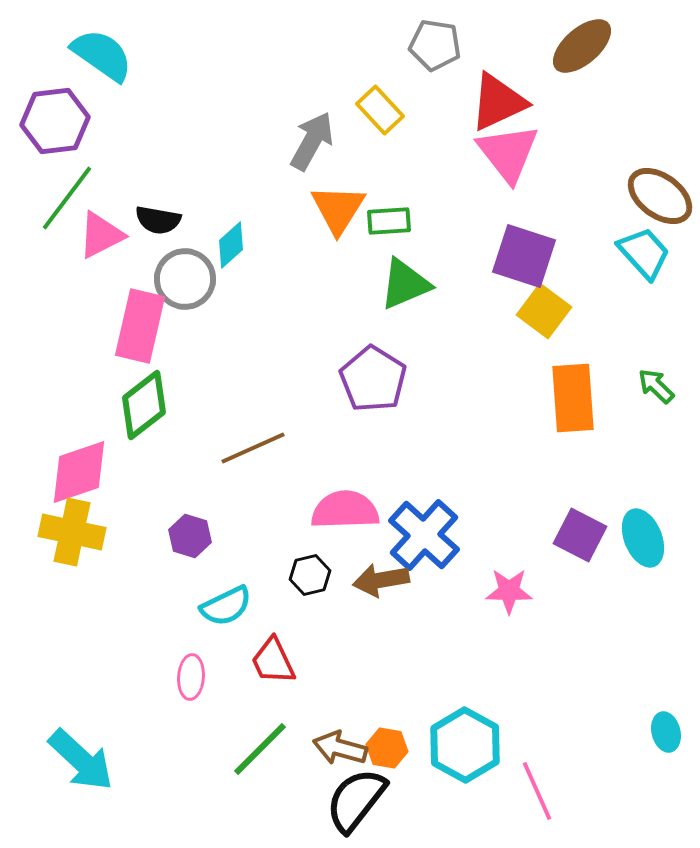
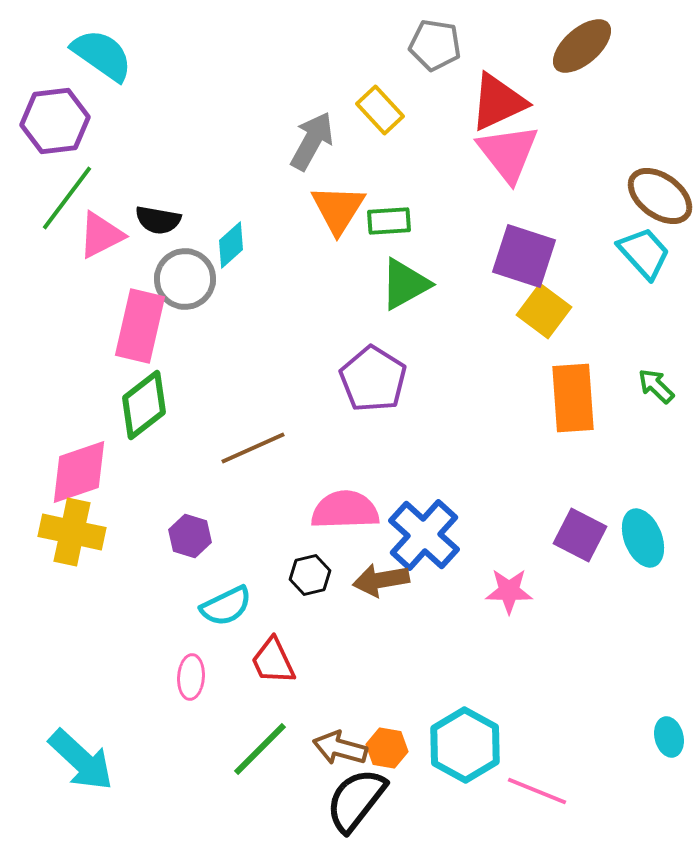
green triangle at (405, 284): rotated 6 degrees counterclockwise
cyan ellipse at (666, 732): moved 3 px right, 5 px down
pink line at (537, 791): rotated 44 degrees counterclockwise
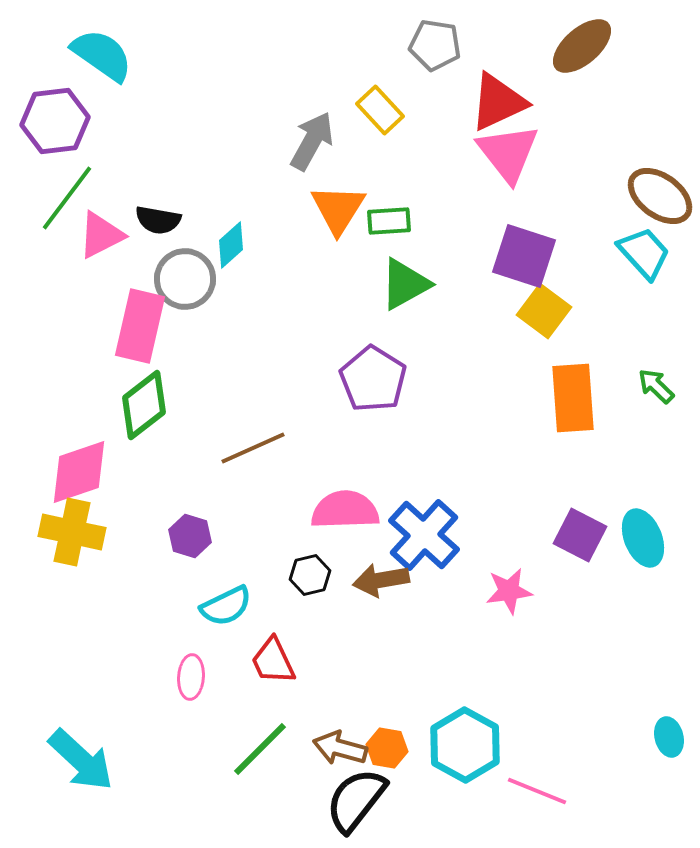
pink star at (509, 591): rotated 9 degrees counterclockwise
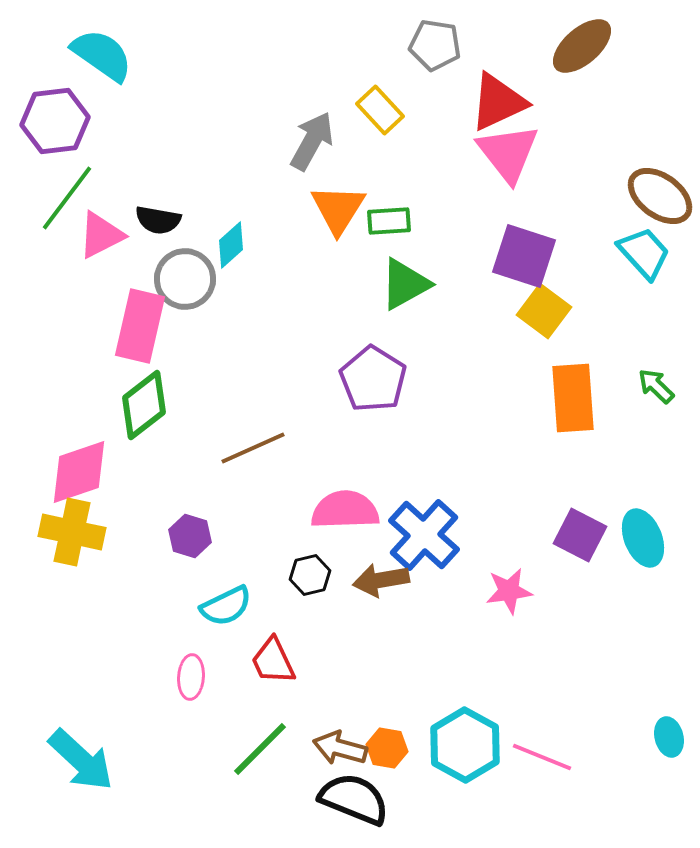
pink line at (537, 791): moved 5 px right, 34 px up
black semicircle at (356, 800): moved 2 px left, 1 px up; rotated 74 degrees clockwise
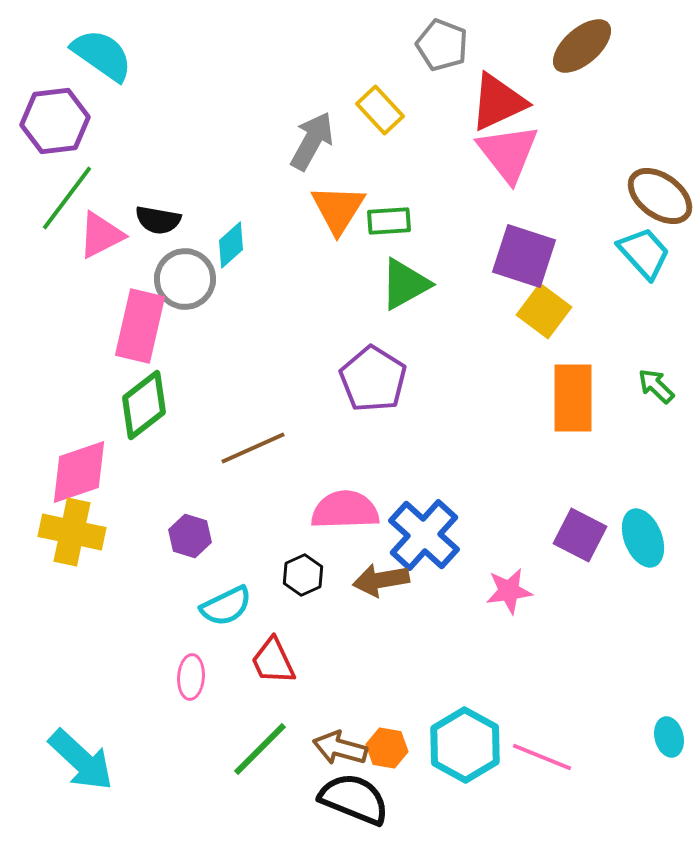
gray pentagon at (435, 45): moved 7 px right; rotated 12 degrees clockwise
orange rectangle at (573, 398): rotated 4 degrees clockwise
black hexagon at (310, 575): moved 7 px left; rotated 12 degrees counterclockwise
